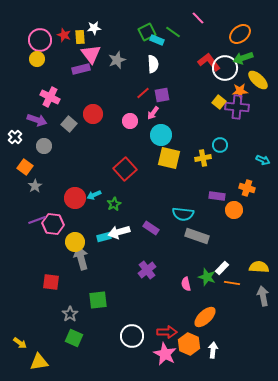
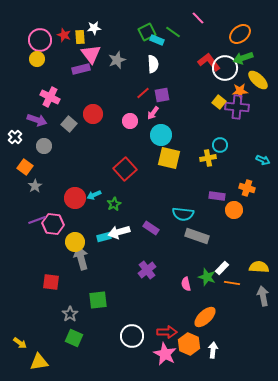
yellow cross at (203, 158): moved 5 px right
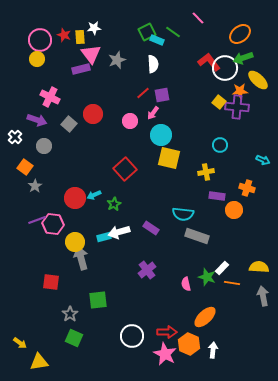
yellow cross at (208, 158): moved 2 px left, 14 px down
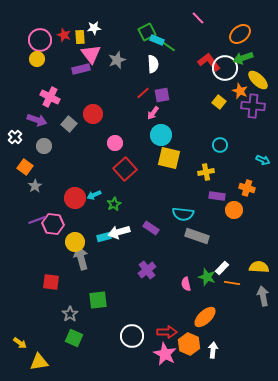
green line at (173, 32): moved 5 px left, 14 px down
orange star at (240, 91): rotated 28 degrees clockwise
purple cross at (237, 107): moved 16 px right, 1 px up
pink circle at (130, 121): moved 15 px left, 22 px down
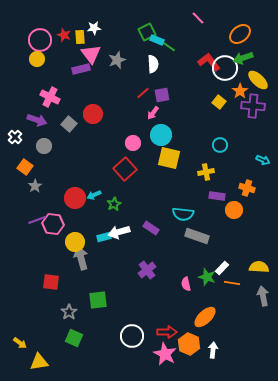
orange star at (240, 91): rotated 14 degrees clockwise
pink circle at (115, 143): moved 18 px right
gray star at (70, 314): moved 1 px left, 2 px up
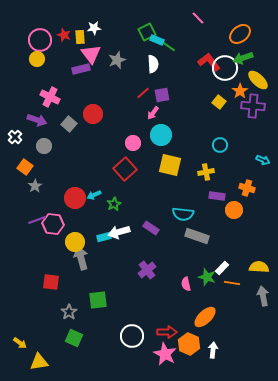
yellow square at (169, 158): moved 1 px right, 7 px down
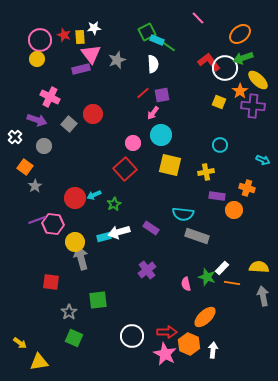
yellow square at (219, 102): rotated 16 degrees counterclockwise
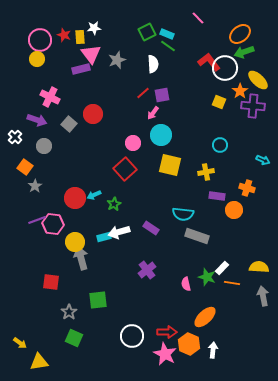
cyan rectangle at (157, 40): moved 10 px right, 6 px up
green arrow at (243, 58): moved 1 px right, 6 px up
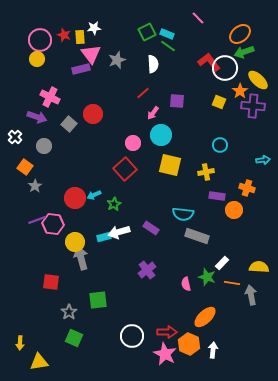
purple square at (162, 95): moved 15 px right, 6 px down; rotated 14 degrees clockwise
purple arrow at (37, 120): moved 3 px up
cyan arrow at (263, 160): rotated 32 degrees counterclockwise
white rectangle at (222, 268): moved 5 px up
gray arrow at (263, 296): moved 12 px left, 1 px up
yellow arrow at (20, 343): rotated 56 degrees clockwise
